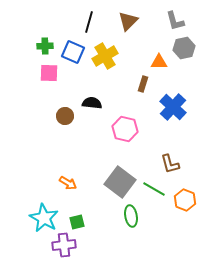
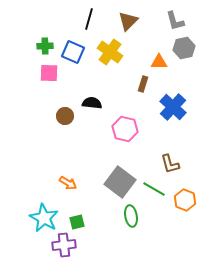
black line: moved 3 px up
yellow cross: moved 5 px right, 4 px up; rotated 25 degrees counterclockwise
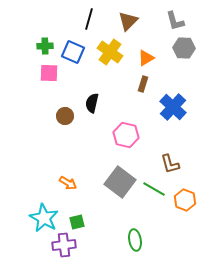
gray hexagon: rotated 15 degrees clockwise
orange triangle: moved 13 px left, 4 px up; rotated 30 degrees counterclockwise
black semicircle: rotated 84 degrees counterclockwise
pink hexagon: moved 1 px right, 6 px down
green ellipse: moved 4 px right, 24 px down
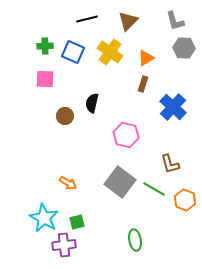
black line: moved 2 px left; rotated 60 degrees clockwise
pink square: moved 4 px left, 6 px down
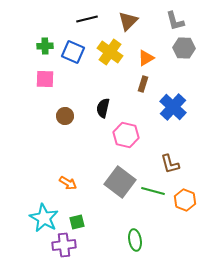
black semicircle: moved 11 px right, 5 px down
green line: moved 1 px left, 2 px down; rotated 15 degrees counterclockwise
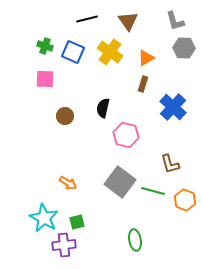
brown triangle: rotated 20 degrees counterclockwise
green cross: rotated 21 degrees clockwise
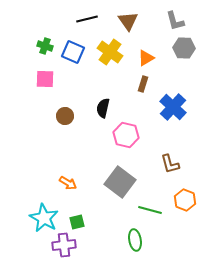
green line: moved 3 px left, 19 px down
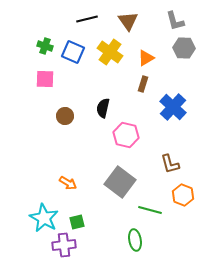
orange hexagon: moved 2 px left, 5 px up
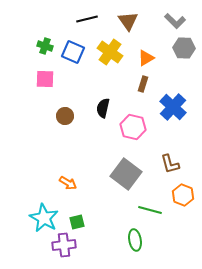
gray L-shape: rotated 30 degrees counterclockwise
pink hexagon: moved 7 px right, 8 px up
gray square: moved 6 px right, 8 px up
